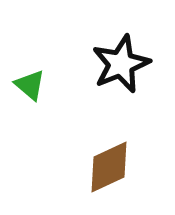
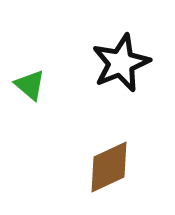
black star: moved 1 px up
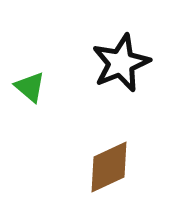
green triangle: moved 2 px down
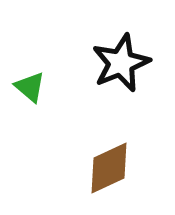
brown diamond: moved 1 px down
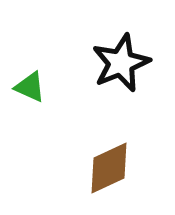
green triangle: rotated 16 degrees counterclockwise
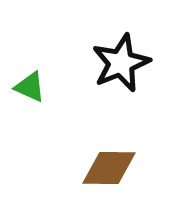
brown diamond: rotated 26 degrees clockwise
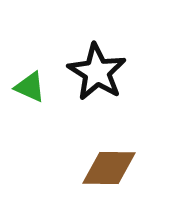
black star: moved 24 px left, 9 px down; rotated 18 degrees counterclockwise
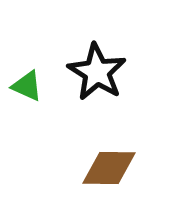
green triangle: moved 3 px left, 1 px up
